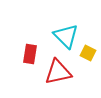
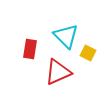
red rectangle: moved 5 px up
red triangle: rotated 12 degrees counterclockwise
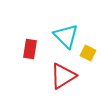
red triangle: moved 5 px right, 4 px down; rotated 8 degrees counterclockwise
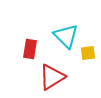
yellow square: rotated 35 degrees counterclockwise
red triangle: moved 11 px left, 1 px down
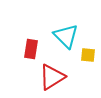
red rectangle: moved 1 px right
yellow square: moved 2 px down; rotated 14 degrees clockwise
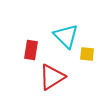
red rectangle: moved 1 px down
yellow square: moved 1 px left, 1 px up
